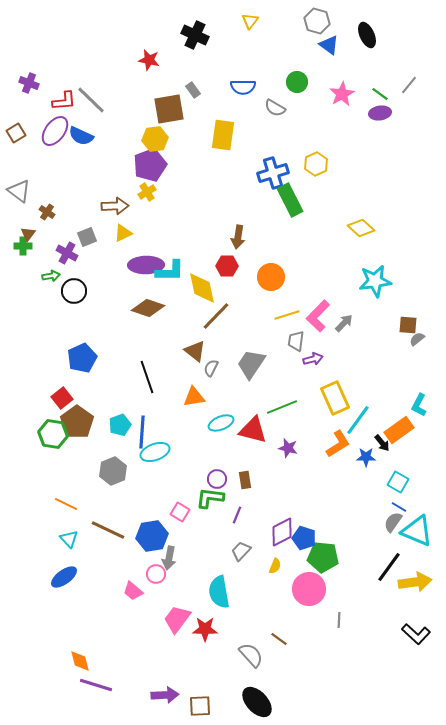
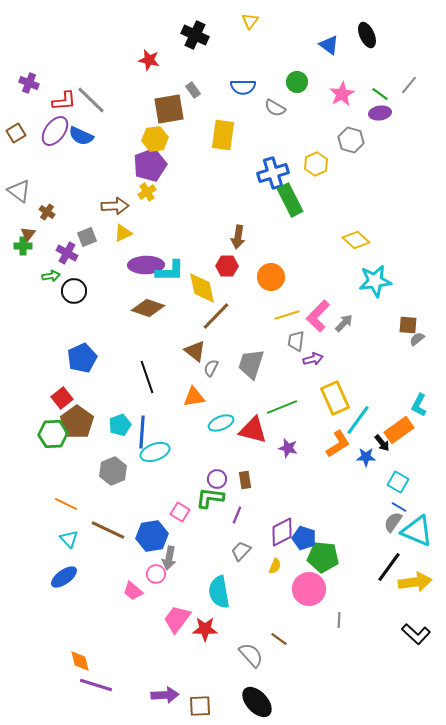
gray hexagon at (317, 21): moved 34 px right, 119 px down
yellow diamond at (361, 228): moved 5 px left, 12 px down
gray trapezoid at (251, 364): rotated 16 degrees counterclockwise
green hexagon at (53, 434): rotated 12 degrees counterclockwise
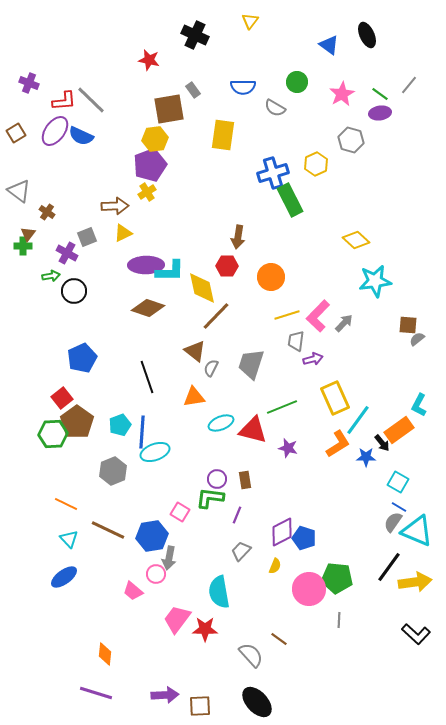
green pentagon at (323, 557): moved 14 px right, 21 px down
orange diamond at (80, 661): moved 25 px right, 7 px up; rotated 20 degrees clockwise
purple line at (96, 685): moved 8 px down
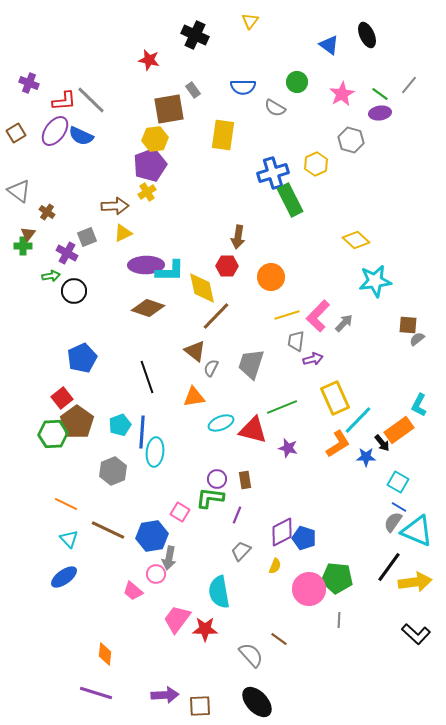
cyan line at (358, 420): rotated 8 degrees clockwise
cyan ellipse at (155, 452): rotated 64 degrees counterclockwise
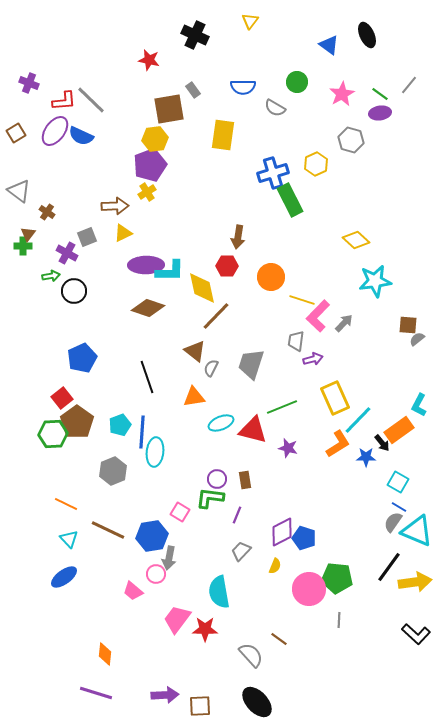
yellow line at (287, 315): moved 15 px right, 15 px up; rotated 35 degrees clockwise
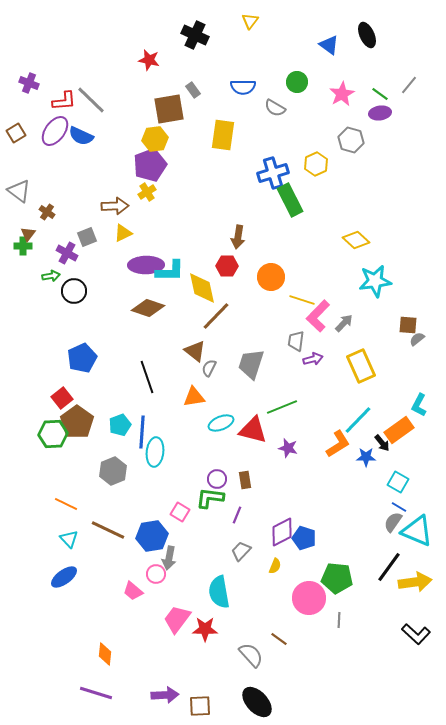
gray semicircle at (211, 368): moved 2 px left
yellow rectangle at (335, 398): moved 26 px right, 32 px up
pink circle at (309, 589): moved 9 px down
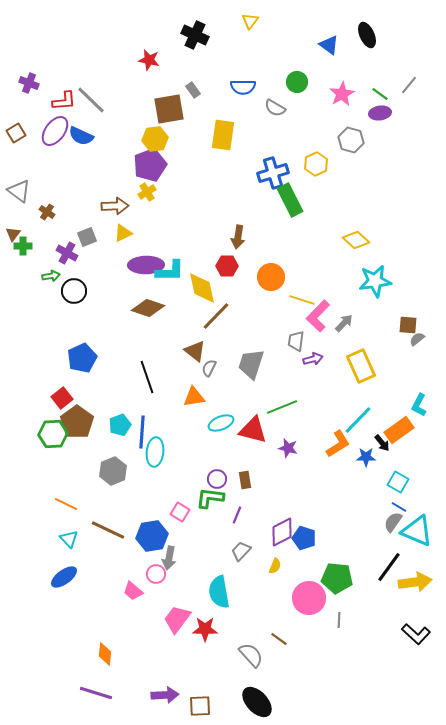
brown triangle at (28, 234): moved 15 px left
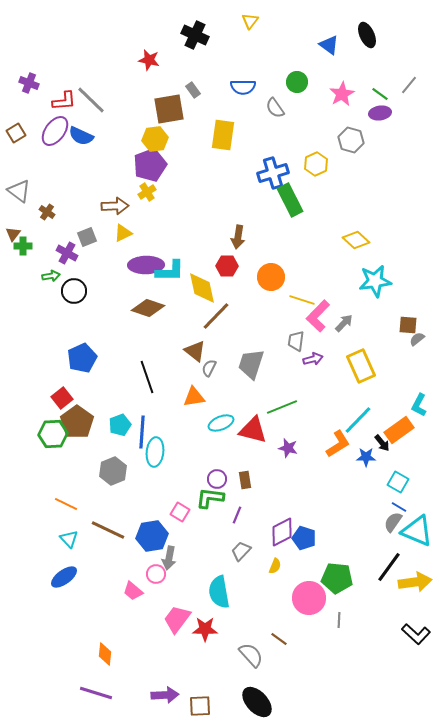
gray semicircle at (275, 108): rotated 25 degrees clockwise
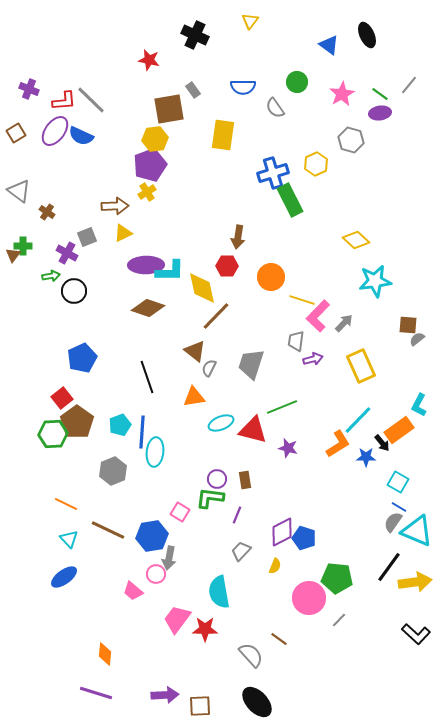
purple cross at (29, 83): moved 6 px down
brown triangle at (13, 234): moved 21 px down
gray line at (339, 620): rotated 42 degrees clockwise
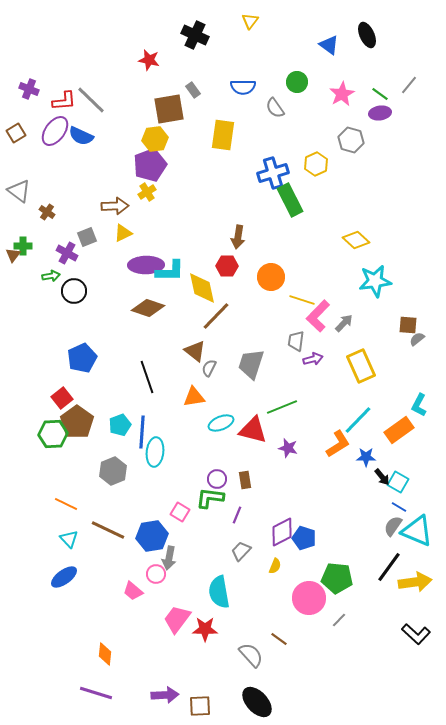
black arrow at (382, 443): moved 34 px down
gray semicircle at (393, 522): moved 4 px down
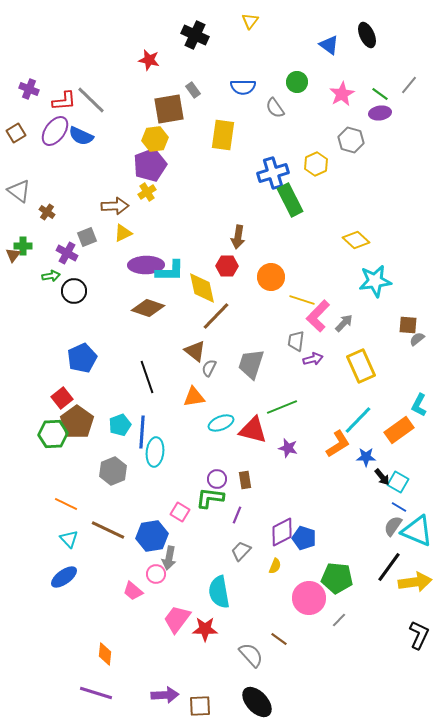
black L-shape at (416, 634): moved 3 px right, 1 px down; rotated 108 degrees counterclockwise
